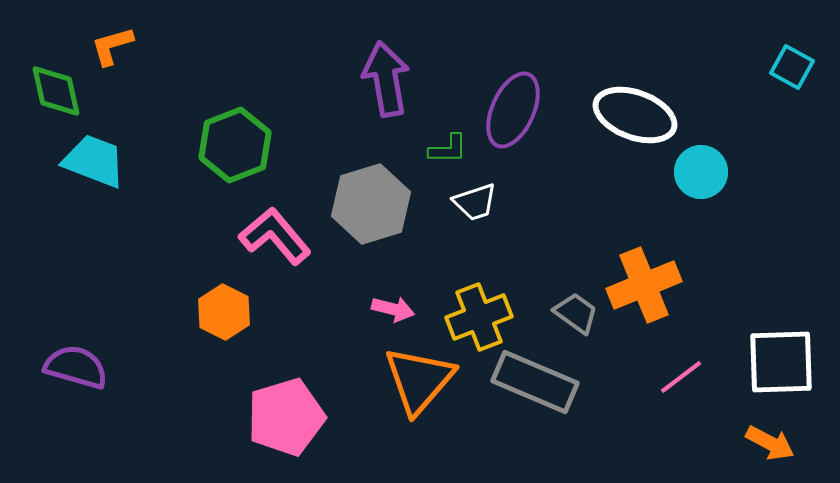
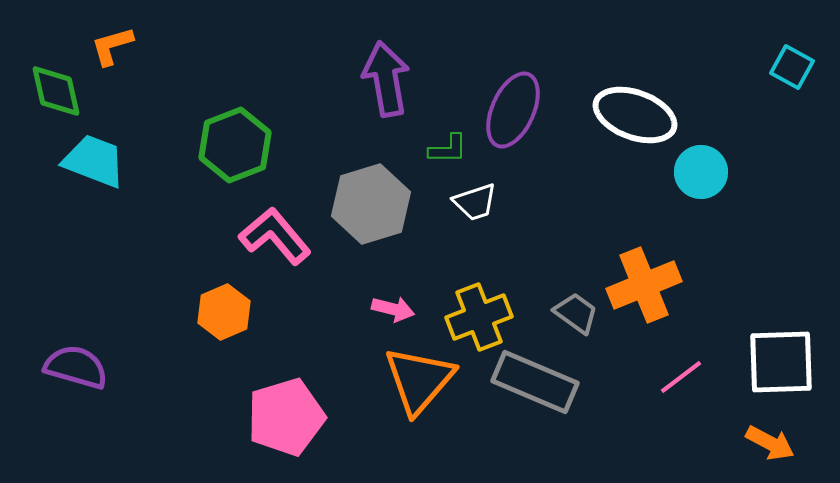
orange hexagon: rotated 10 degrees clockwise
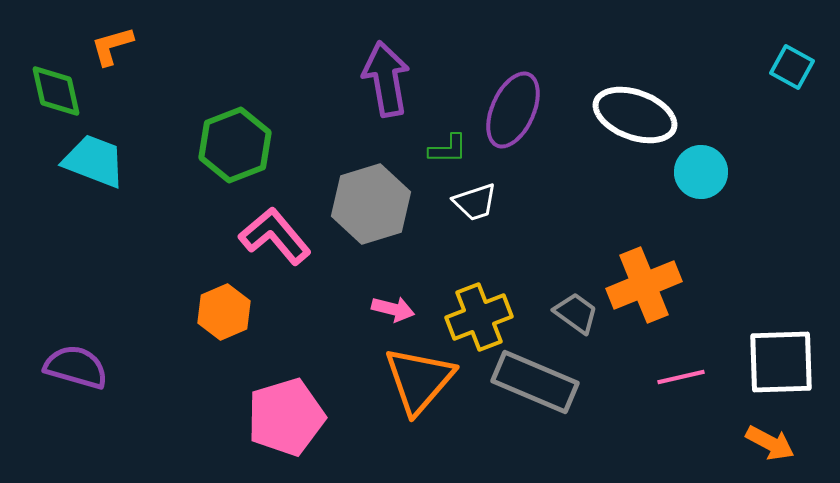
pink line: rotated 24 degrees clockwise
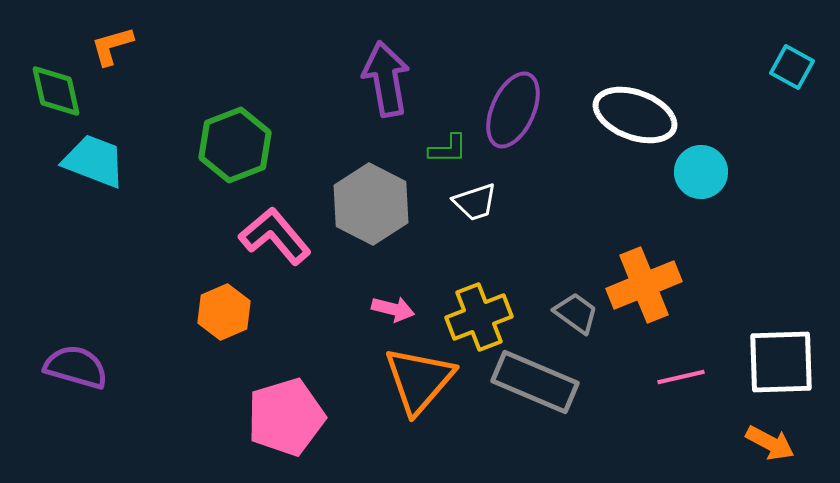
gray hexagon: rotated 16 degrees counterclockwise
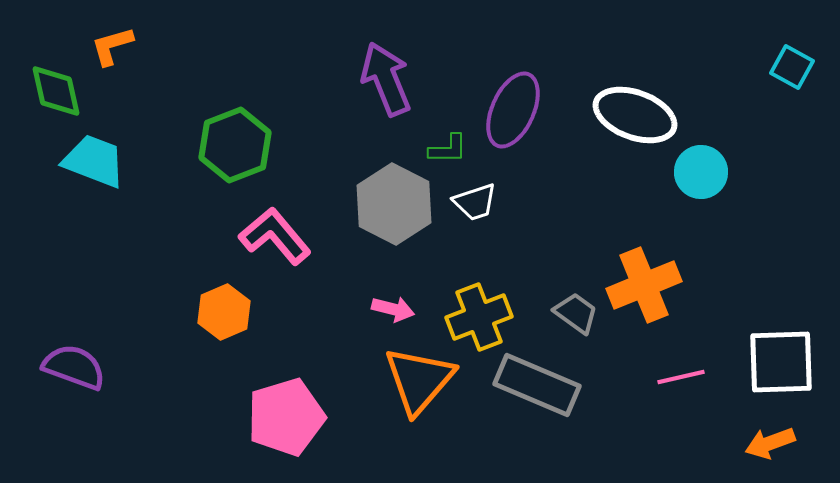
purple arrow: rotated 12 degrees counterclockwise
gray hexagon: moved 23 px right
purple semicircle: moved 2 px left; rotated 4 degrees clockwise
gray rectangle: moved 2 px right, 3 px down
orange arrow: rotated 132 degrees clockwise
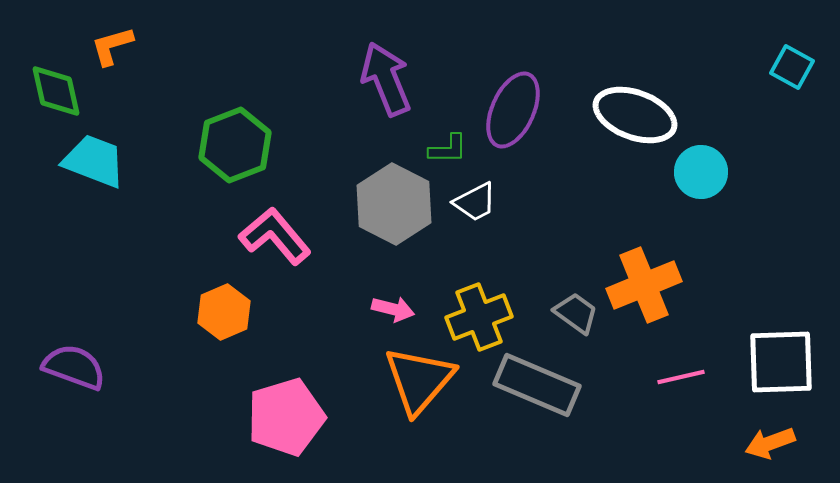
white trapezoid: rotated 9 degrees counterclockwise
